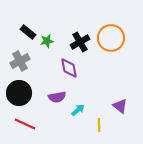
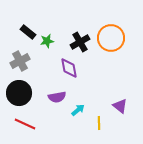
yellow line: moved 2 px up
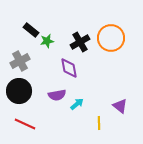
black rectangle: moved 3 px right, 2 px up
black circle: moved 2 px up
purple semicircle: moved 2 px up
cyan arrow: moved 1 px left, 6 px up
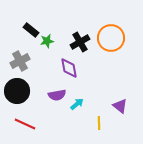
black circle: moved 2 px left
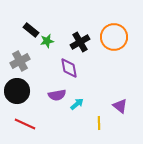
orange circle: moved 3 px right, 1 px up
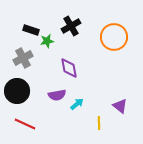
black rectangle: rotated 21 degrees counterclockwise
black cross: moved 9 px left, 16 px up
gray cross: moved 3 px right, 3 px up
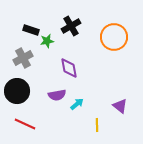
yellow line: moved 2 px left, 2 px down
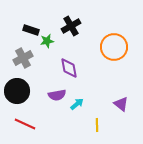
orange circle: moved 10 px down
purple triangle: moved 1 px right, 2 px up
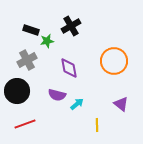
orange circle: moved 14 px down
gray cross: moved 4 px right, 2 px down
purple semicircle: rotated 24 degrees clockwise
red line: rotated 45 degrees counterclockwise
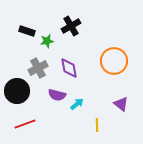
black rectangle: moved 4 px left, 1 px down
gray cross: moved 11 px right, 8 px down
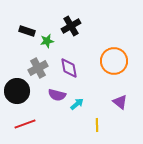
purple triangle: moved 1 px left, 2 px up
